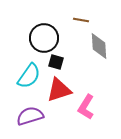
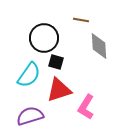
cyan semicircle: moved 1 px up
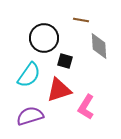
black square: moved 9 px right, 1 px up
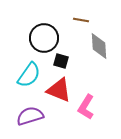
black square: moved 4 px left
red triangle: rotated 40 degrees clockwise
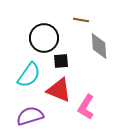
black square: rotated 21 degrees counterclockwise
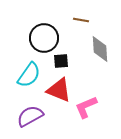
gray diamond: moved 1 px right, 3 px down
pink L-shape: rotated 35 degrees clockwise
purple semicircle: rotated 12 degrees counterclockwise
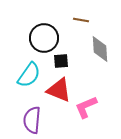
purple semicircle: moved 2 px right, 4 px down; rotated 56 degrees counterclockwise
